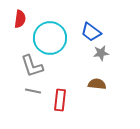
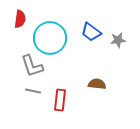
gray star: moved 17 px right, 13 px up
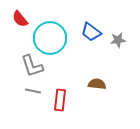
red semicircle: rotated 132 degrees clockwise
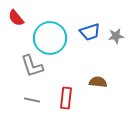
red semicircle: moved 4 px left, 1 px up
blue trapezoid: moved 1 px left; rotated 55 degrees counterclockwise
gray star: moved 2 px left, 4 px up
brown semicircle: moved 1 px right, 2 px up
gray line: moved 1 px left, 9 px down
red rectangle: moved 6 px right, 2 px up
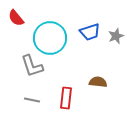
gray star: rotated 14 degrees counterclockwise
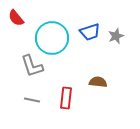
cyan circle: moved 2 px right
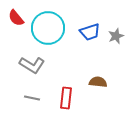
cyan circle: moved 4 px left, 10 px up
gray L-shape: moved 1 px up; rotated 40 degrees counterclockwise
gray line: moved 2 px up
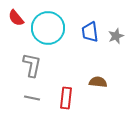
blue trapezoid: rotated 100 degrees clockwise
gray L-shape: rotated 110 degrees counterclockwise
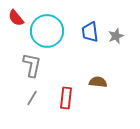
cyan circle: moved 1 px left, 3 px down
gray line: rotated 70 degrees counterclockwise
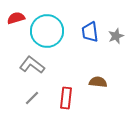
red semicircle: rotated 114 degrees clockwise
gray L-shape: rotated 65 degrees counterclockwise
gray line: rotated 14 degrees clockwise
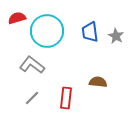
red semicircle: moved 1 px right
gray star: rotated 21 degrees counterclockwise
